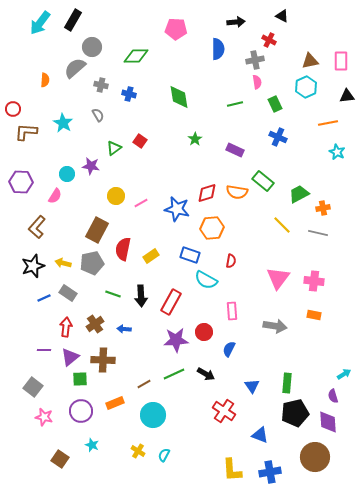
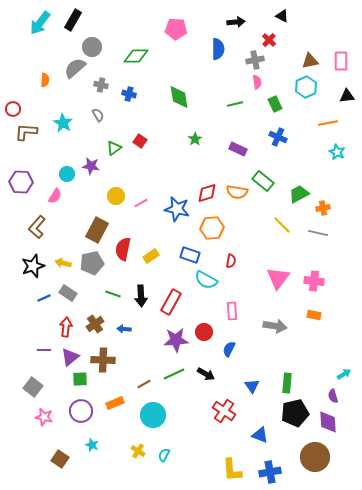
red cross at (269, 40): rotated 16 degrees clockwise
purple rectangle at (235, 150): moved 3 px right, 1 px up
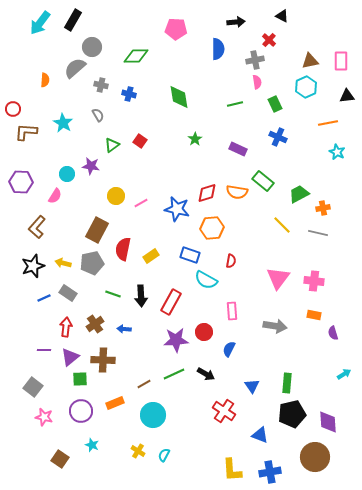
green triangle at (114, 148): moved 2 px left, 3 px up
purple semicircle at (333, 396): moved 63 px up
black pentagon at (295, 413): moved 3 px left, 1 px down
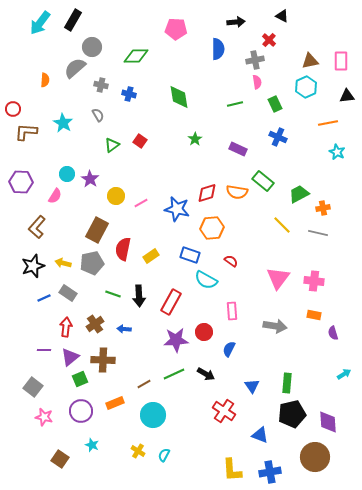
purple star at (91, 166): moved 1 px left, 13 px down; rotated 24 degrees clockwise
red semicircle at (231, 261): rotated 64 degrees counterclockwise
black arrow at (141, 296): moved 2 px left
green square at (80, 379): rotated 21 degrees counterclockwise
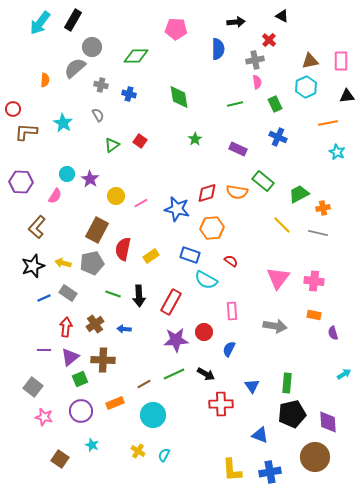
red cross at (224, 411): moved 3 px left, 7 px up; rotated 35 degrees counterclockwise
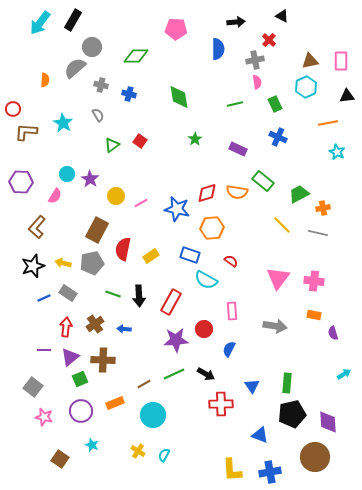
red circle at (204, 332): moved 3 px up
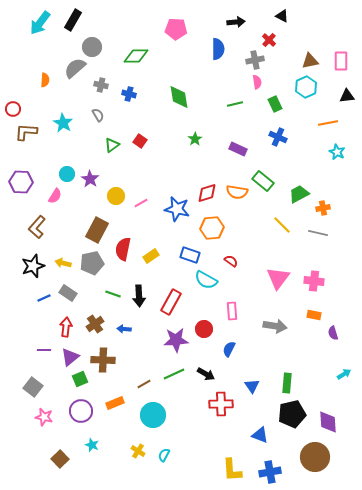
brown square at (60, 459): rotated 12 degrees clockwise
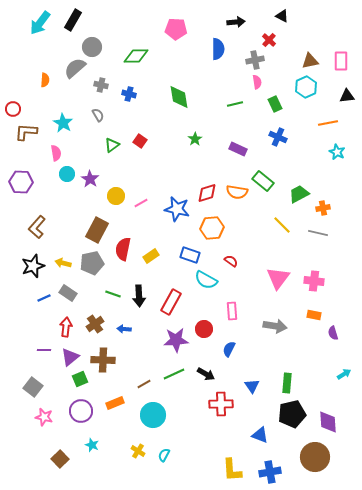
pink semicircle at (55, 196): moved 1 px right, 43 px up; rotated 42 degrees counterclockwise
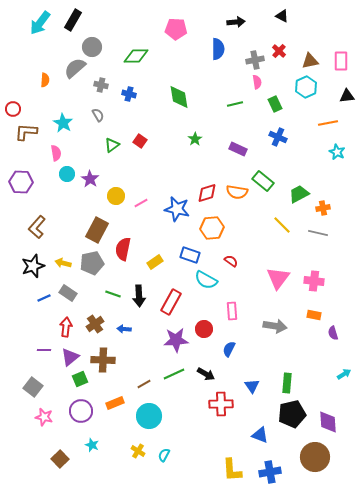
red cross at (269, 40): moved 10 px right, 11 px down
yellow rectangle at (151, 256): moved 4 px right, 6 px down
cyan circle at (153, 415): moved 4 px left, 1 px down
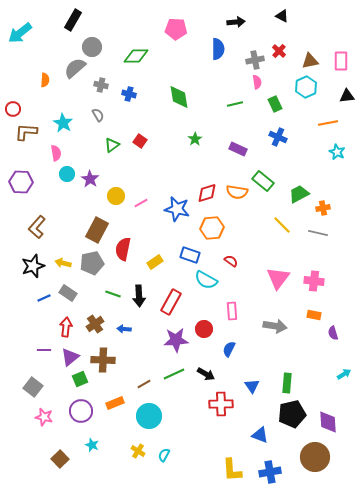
cyan arrow at (40, 23): moved 20 px left, 10 px down; rotated 15 degrees clockwise
